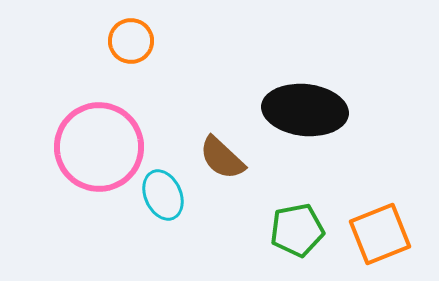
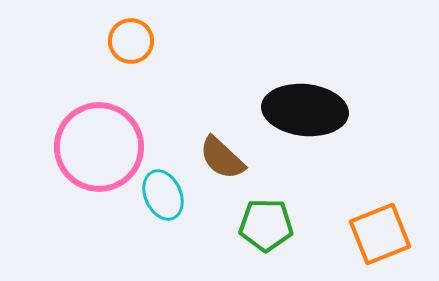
green pentagon: moved 31 px left, 5 px up; rotated 12 degrees clockwise
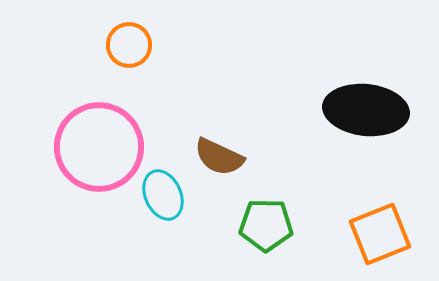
orange circle: moved 2 px left, 4 px down
black ellipse: moved 61 px right
brown semicircle: moved 3 px left, 1 px up; rotated 18 degrees counterclockwise
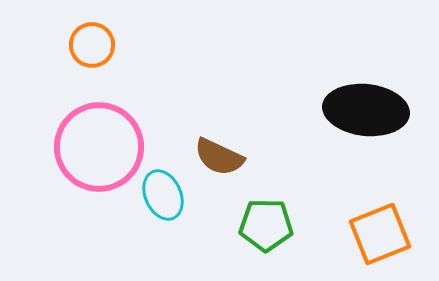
orange circle: moved 37 px left
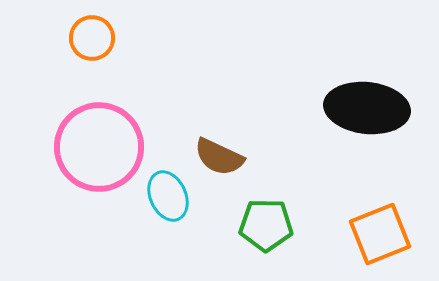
orange circle: moved 7 px up
black ellipse: moved 1 px right, 2 px up
cyan ellipse: moved 5 px right, 1 px down
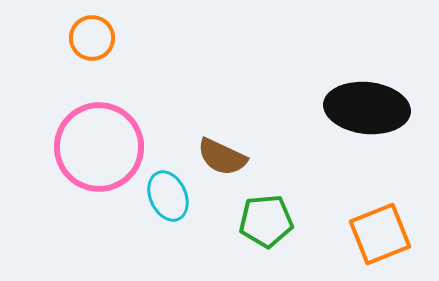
brown semicircle: moved 3 px right
green pentagon: moved 4 px up; rotated 6 degrees counterclockwise
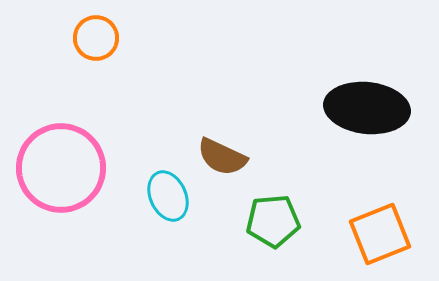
orange circle: moved 4 px right
pink circle: moved 38 px left, 21 px down
green pentagon: moved 7 px right
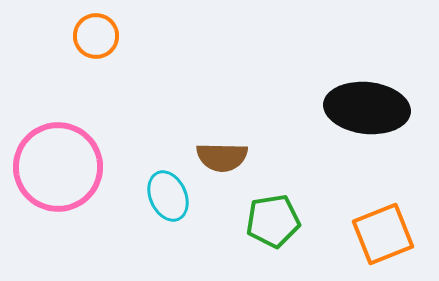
orange circle: moved 2 px up
brown semicircle: rotated 24 degrees counterclockwise
pink circle: moved 3 px left, 1 px up
green pentagon: rotated 4 degrees counterclockwise
orange square: moved 3 px right
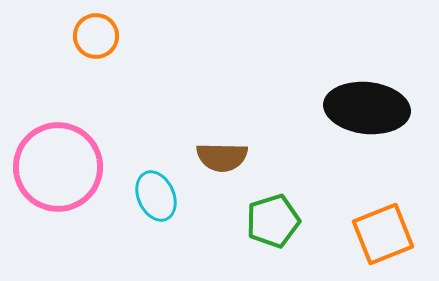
cyan ellipse: moved 12 px left
green pentagon: rotated 8 degrees counterclockwise
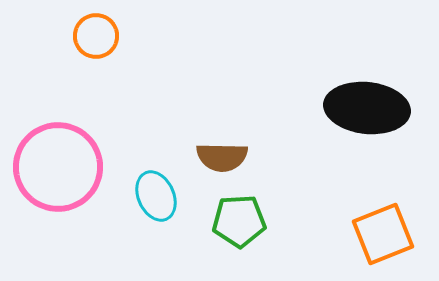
green pentagon: moved 34 px left; rotated 14 degrees clockwise
